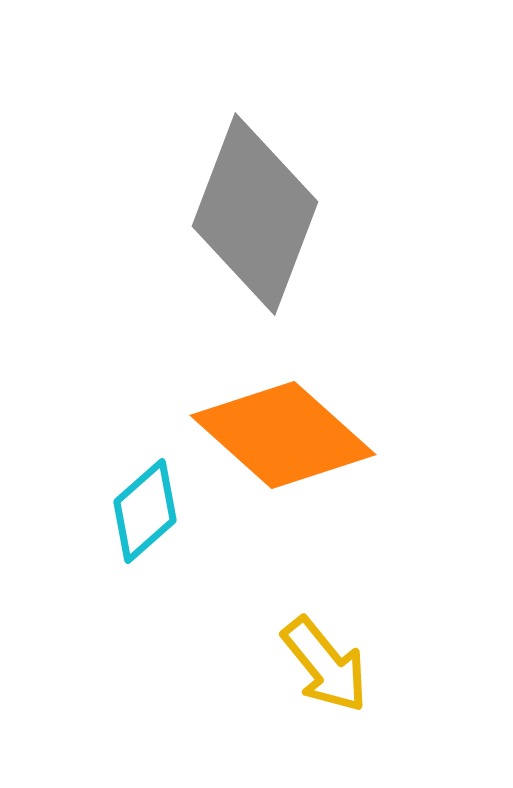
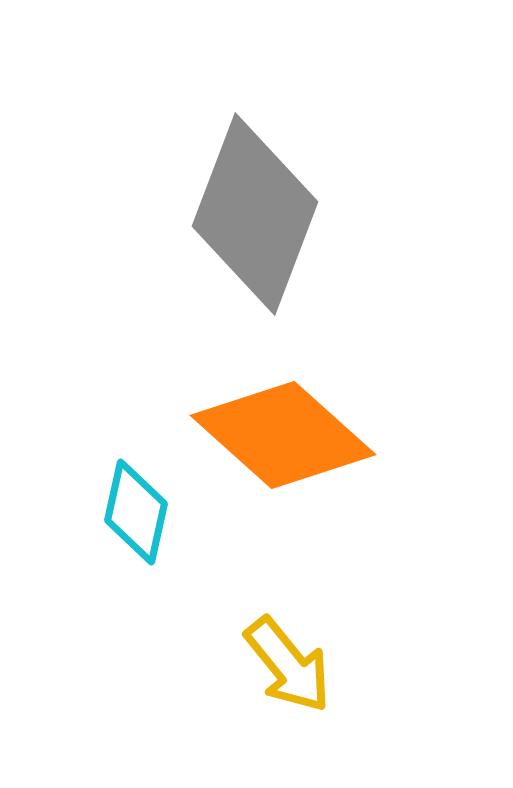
cyan diamond: moved 9 px left, 1 px down; rotated 36 degrees counterclockwise
yellow arrow: moved 37 px left
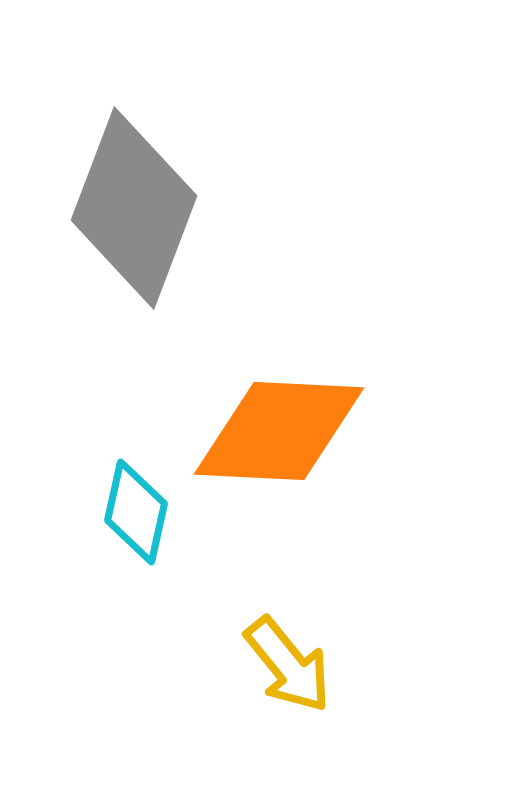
gray diamond: moved 121 px left, 6 px up
orange diamond: moved 4 px left, 4 px up; rotated 39 degrees counterclockwise
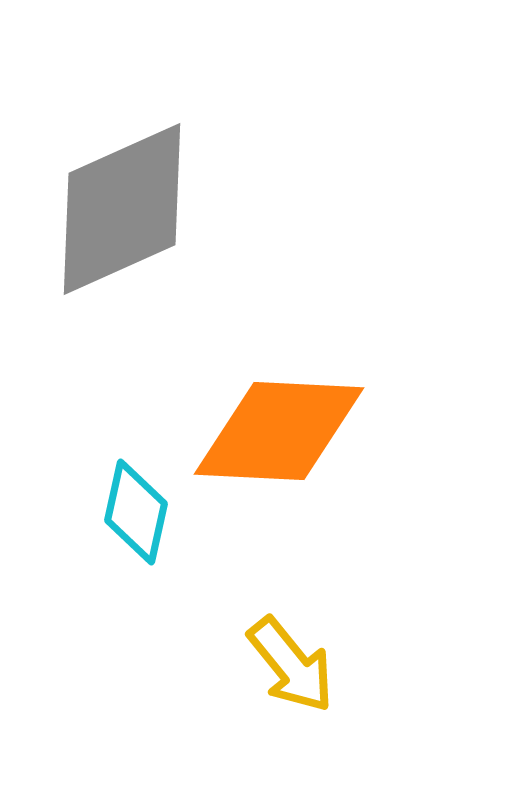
gray diamond: moved 12 px left, 1 px down; rotated 45 degrees clockwise
yellow arrow: moved 3 px right
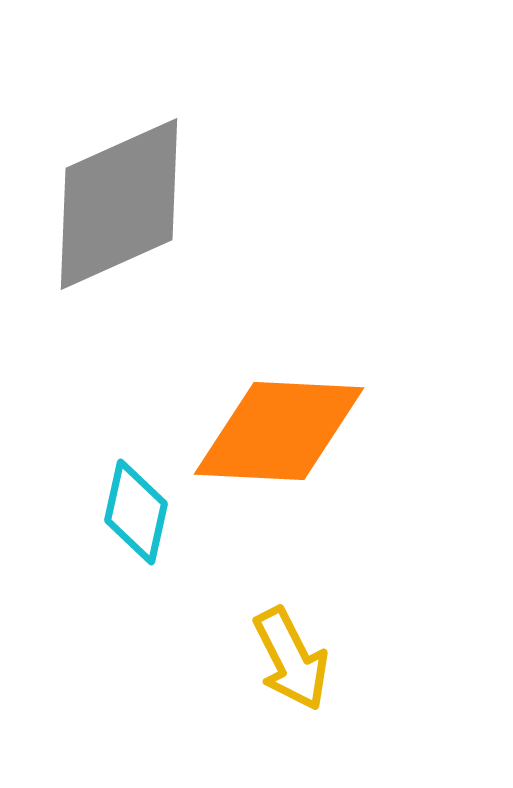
gray diamond: moved 3 px left, 5 px up
yellow arrow: moved 6 px up; rotated 12 degrees clockwise
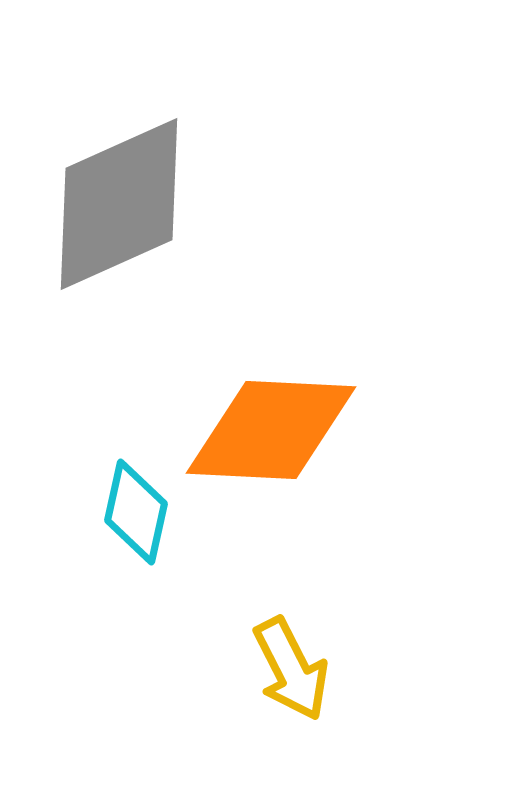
orange diamond: moved 8 px left, 1 px up
yellow arrow: moved 10 px down
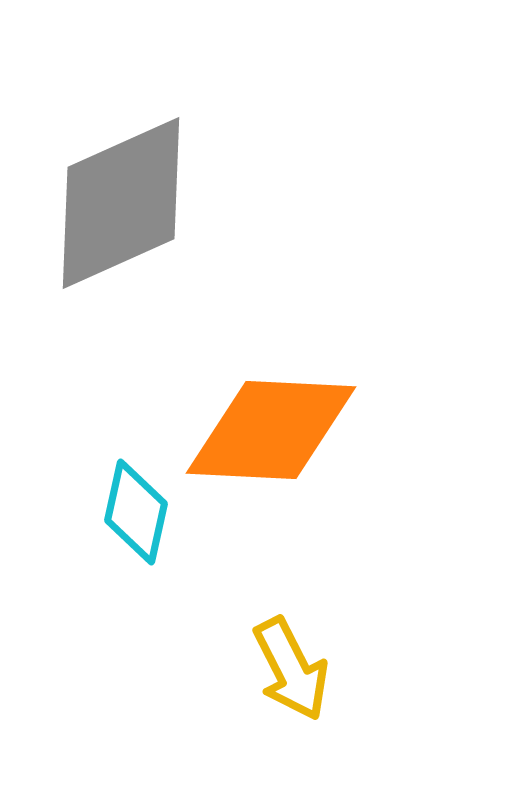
gray diamond: moved 2 px right, 1 px up
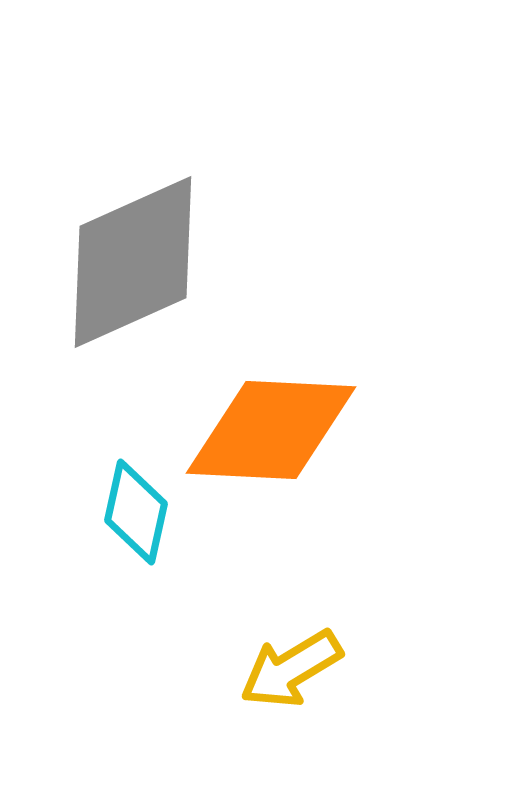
gray diamond: moved 12 px right, 59 px down
yellow arrow: rotated 86 degrees clockwise
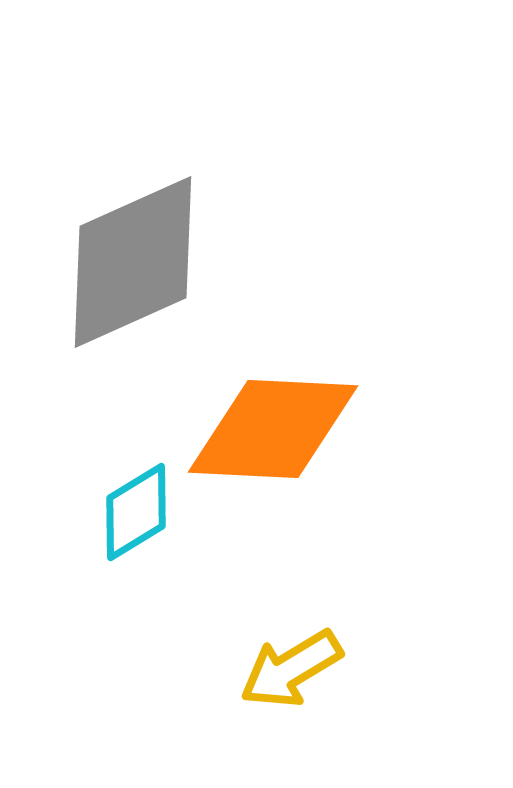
orange diamond: moved 2 px right, 1 px up
cyan diamond: rotated 46 degrees clockwise
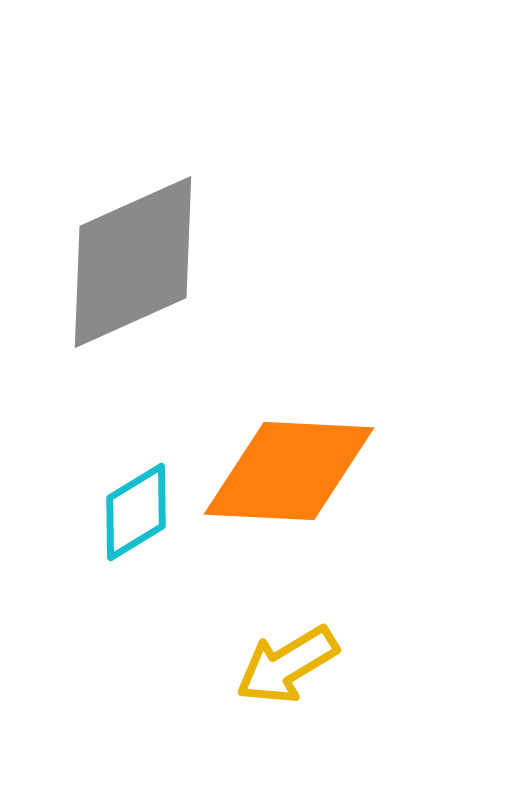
orange diamond: moved 16 px right, 42 px down
yellow arrow: moved 4 px left, 4 px up
